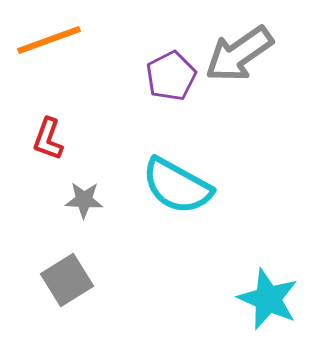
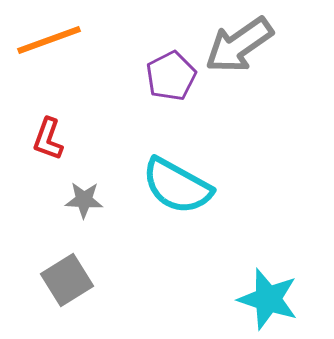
gray arrow: moved 9 px up
cyan star: rotated 6 degrees counterclockwise
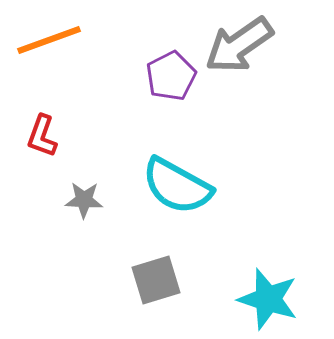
red L-shape: moved 6 px left, 3 px up
gray square: moved 89 px right; rotated 15 degrees clockwise
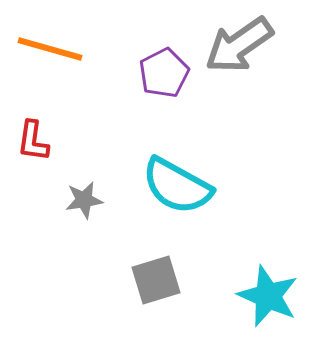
orange line: moved 1 px right, 9 px down; rotated 36 degrees clockwise
purple pentagon: moved 7 px left, 3 px up
red L-shape: moved 9 px left, 5 px down; rotated 12 degrees counterclockwise
gray star: rotated 12 degrees counterclockwise
cyan star: moved 3 px up; rotated 6 degrees clockwise
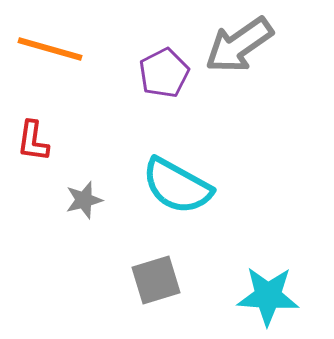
gray star: rotated 6 degrees counterclockwise
cyan star: rotated 20 degrees counterclockwise
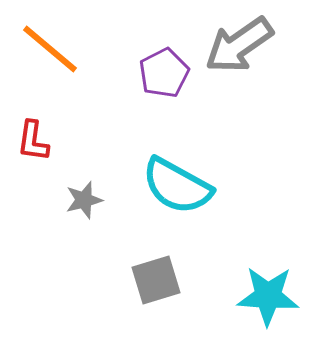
orange line: rotated 24 degrees clockwise
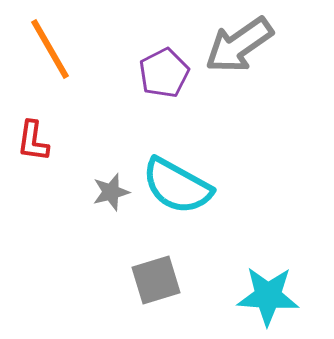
orange line: rotated 20 degrees clockwise
gray star: moved 27 px right, 8 px up
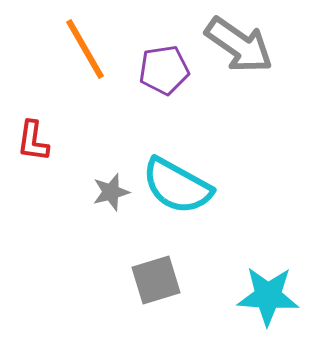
gray arrow: rotated 110 degrees counterclockwise
orange line: moved 35 px right
purple pentagon: moved 3 px up; rotated 18 degrees clockwise
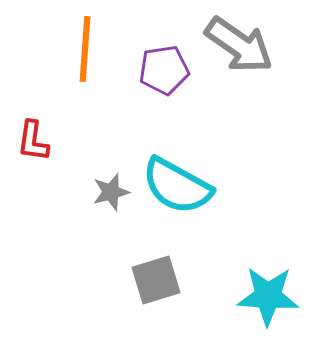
orange line: rotated 34 degrees clockwise
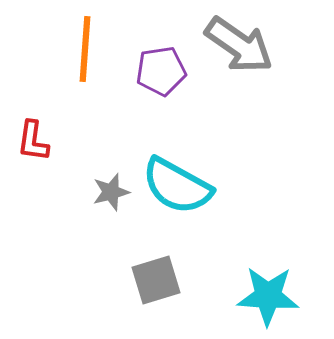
purple pentagon: moved 3 px left, 1 px down
